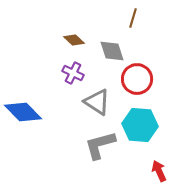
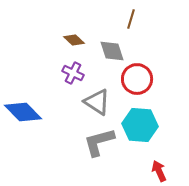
brown line: moved 2 px left, 1 px down
gray L-shape: moved 1 px left, 3 px up
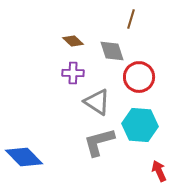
brown diamond: moved 1 px left, 1 px down
purple cross: rotated 25 degrees counterclockwise
red circle: moved 2 px right, 2 px up
blue diamond: moved 1 px right, 45 px down
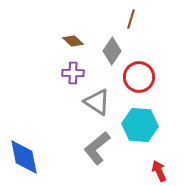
gray diamond: rotated 52 degrees clockwise
gray L-shape: moved 2 px left, 6 px down; rotated 24 degrees counterclockwise
blue diamond: rotated 33 degrees clockwise
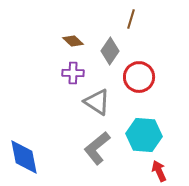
gray diamond: moved 2 px left
cyan hexagon: moved 4 px right, 10 px down
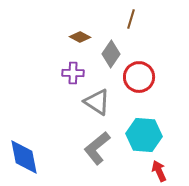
brown diamond: moved 7 px right, 4 px up; rotated 15 degrees counterclockwise
gray diamond: moved 1 px right, 3 px down
